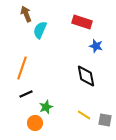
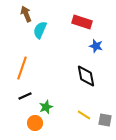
black line: moved 1 px left, 2 px down
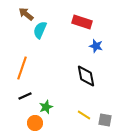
brown arrow: rotated 28 degrees counterclockwise
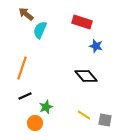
black diamond: rotated 30 degrees counterclockwise
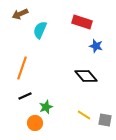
brown arrow: moved 6 px left; rotated 63 degrees counterclockwise
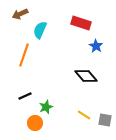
red rectangle: moved 1 px left, 1 px down
blue star: rotated 16 degrees clockwise
orange line: moved 2 px right, 13 px up
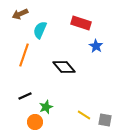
black diamond: moved 22 px left, 9 px up
orange circle: moved 1 px up
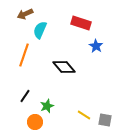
brown arrow: moved 5 px right
black line: rotated 32 degrees counterclockwise
green star: moved 1 px right, 1 px up
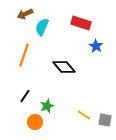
cyan semicircle: moved 2 px right, 3 px up
